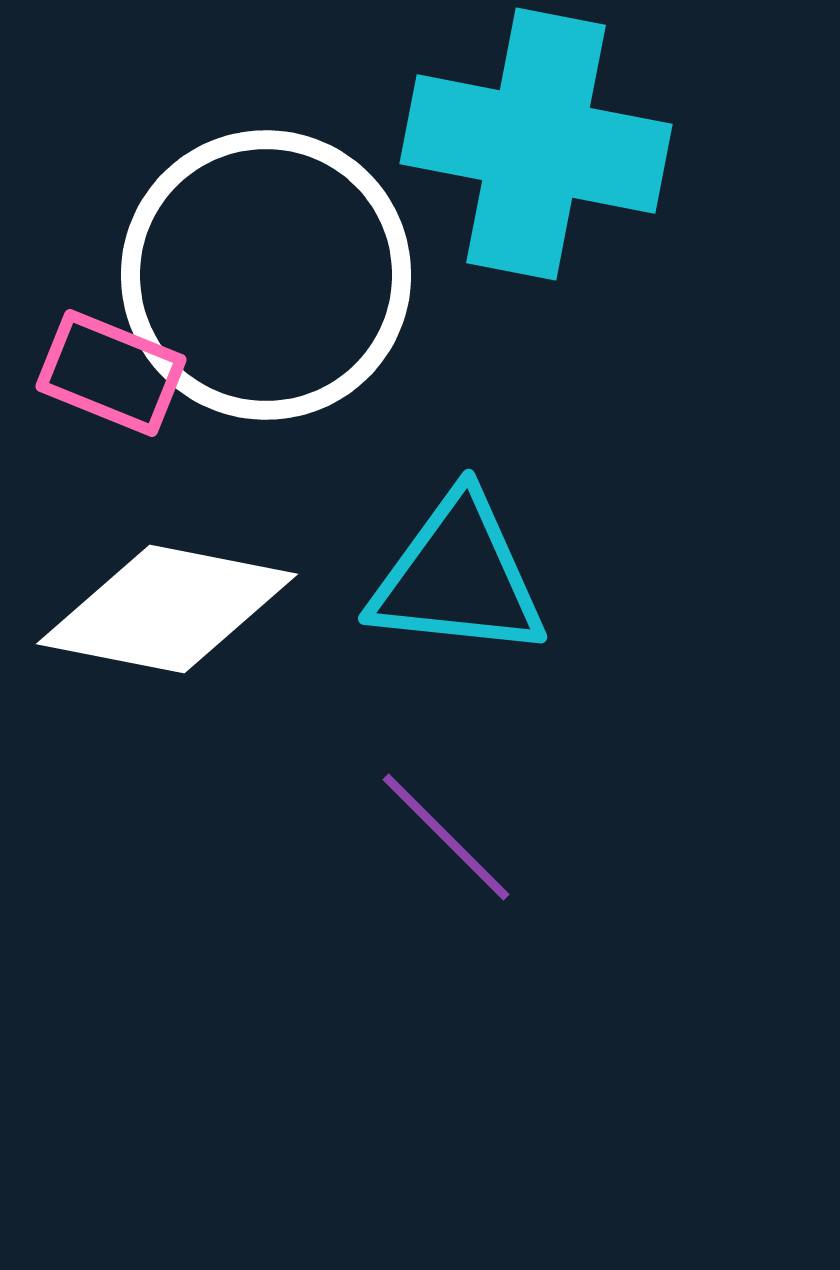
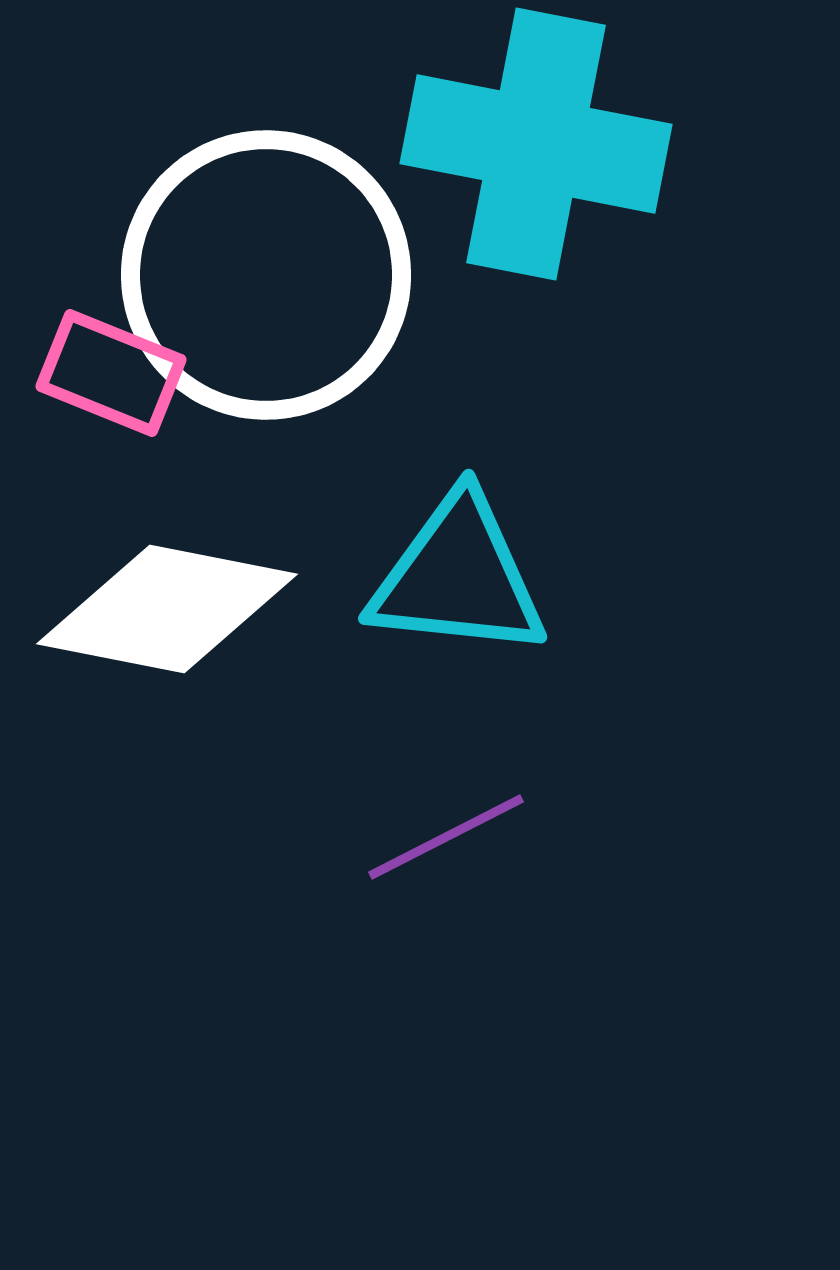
purple line: rotated 72 degrees counterclockwise
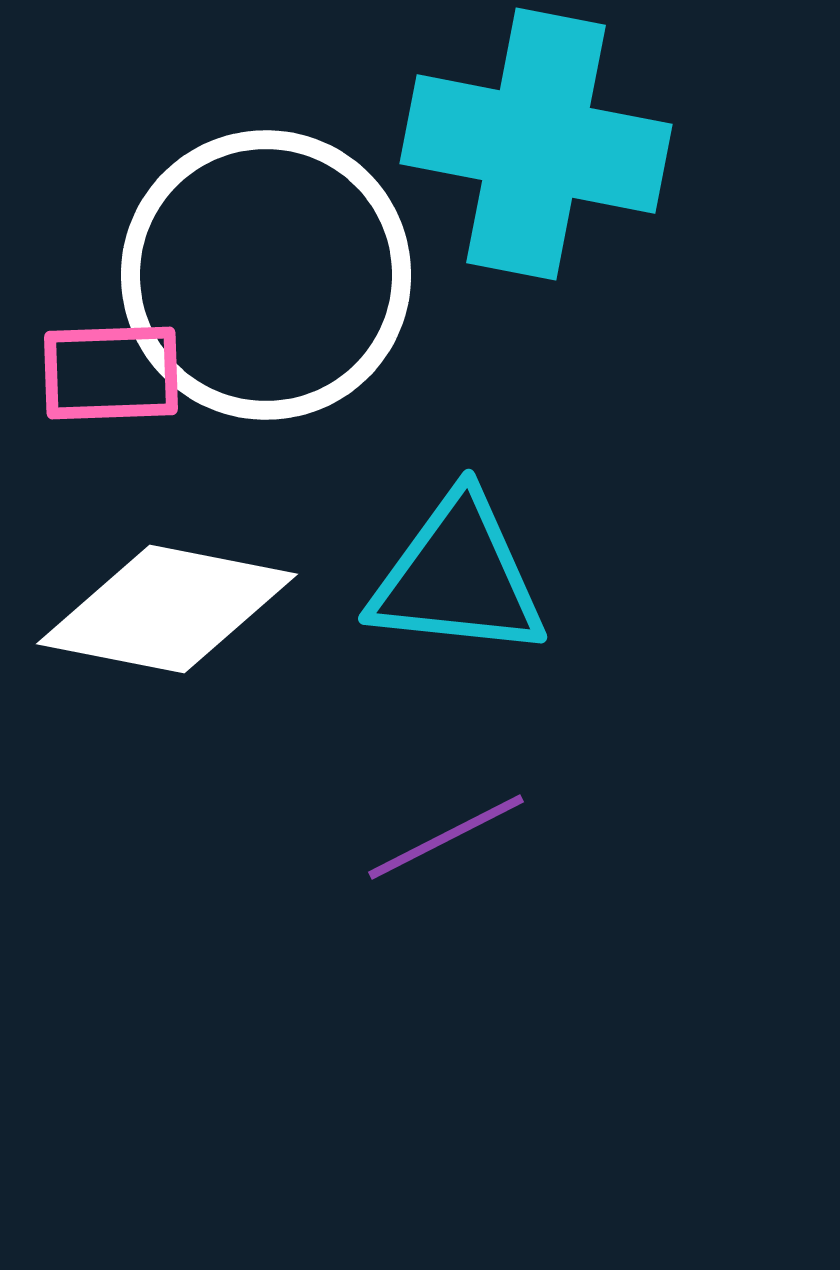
pink rectangle: rotated 24 degrees counterclockwise
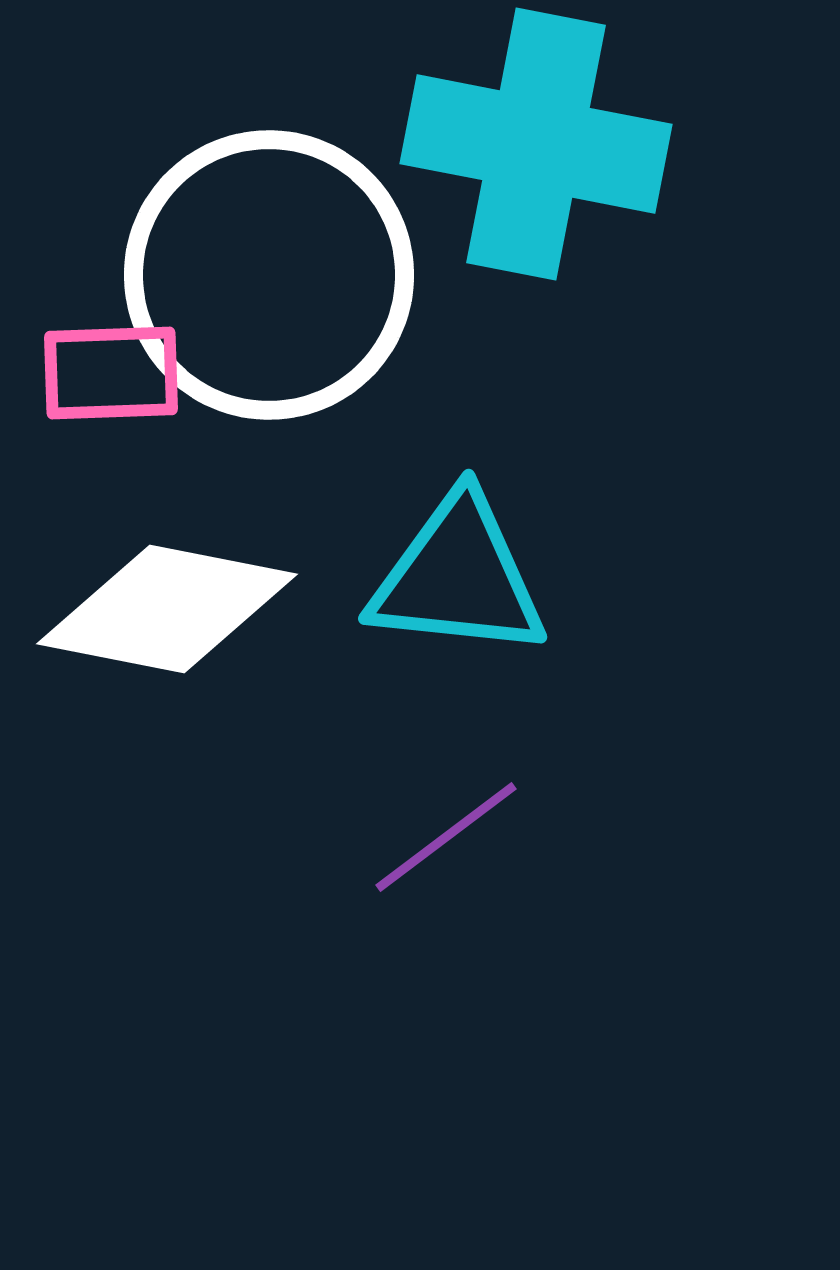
white circle: moved 3 px right
purple line: rotated 10 degrees counterclockwise
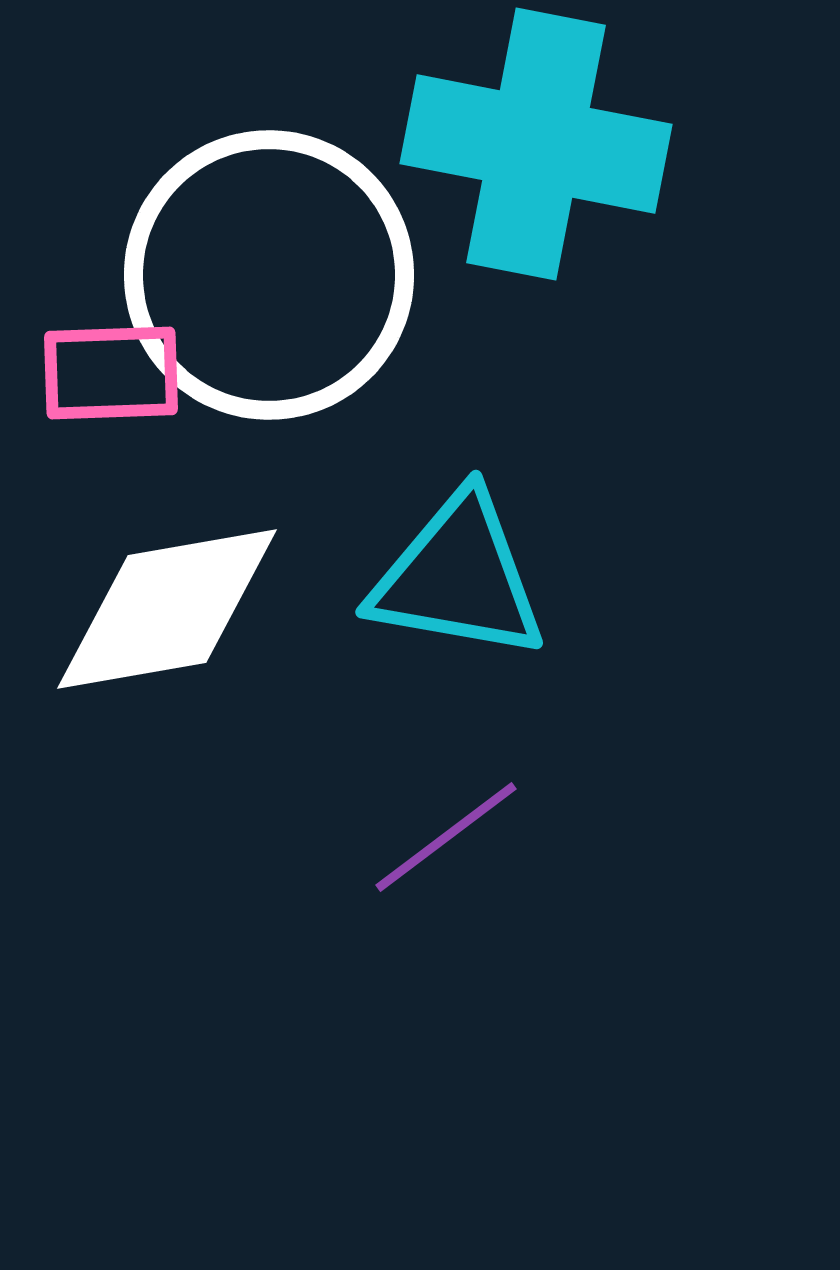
cyan triangle: rotated 4 degrees clockwise
white diamond: rotated 21 degrees counterclockwise
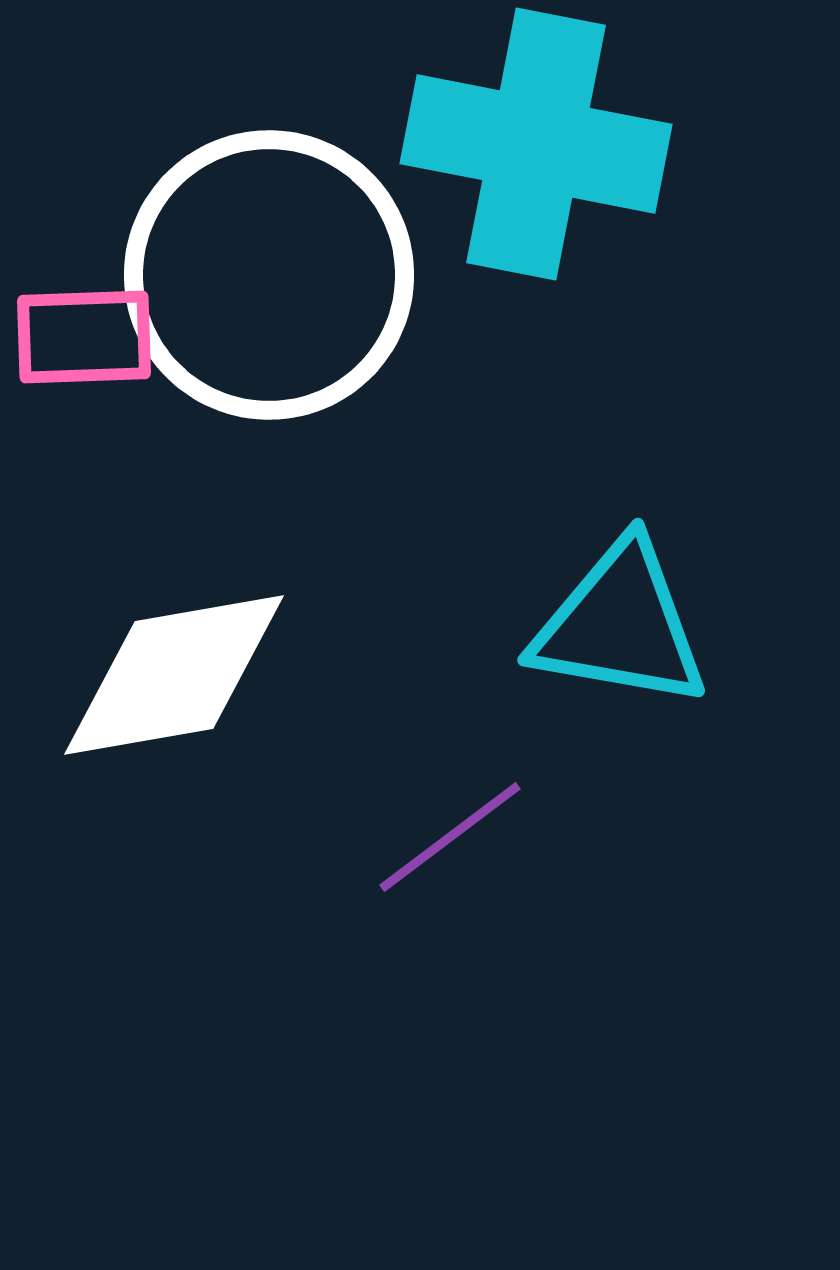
pink rectangle: moved 27 px left, 36 px up
cyan triangle: moved 162 px right, 48 px down
white diamond: moved 7 px right, 66 px down
purple line: moved 4 px right
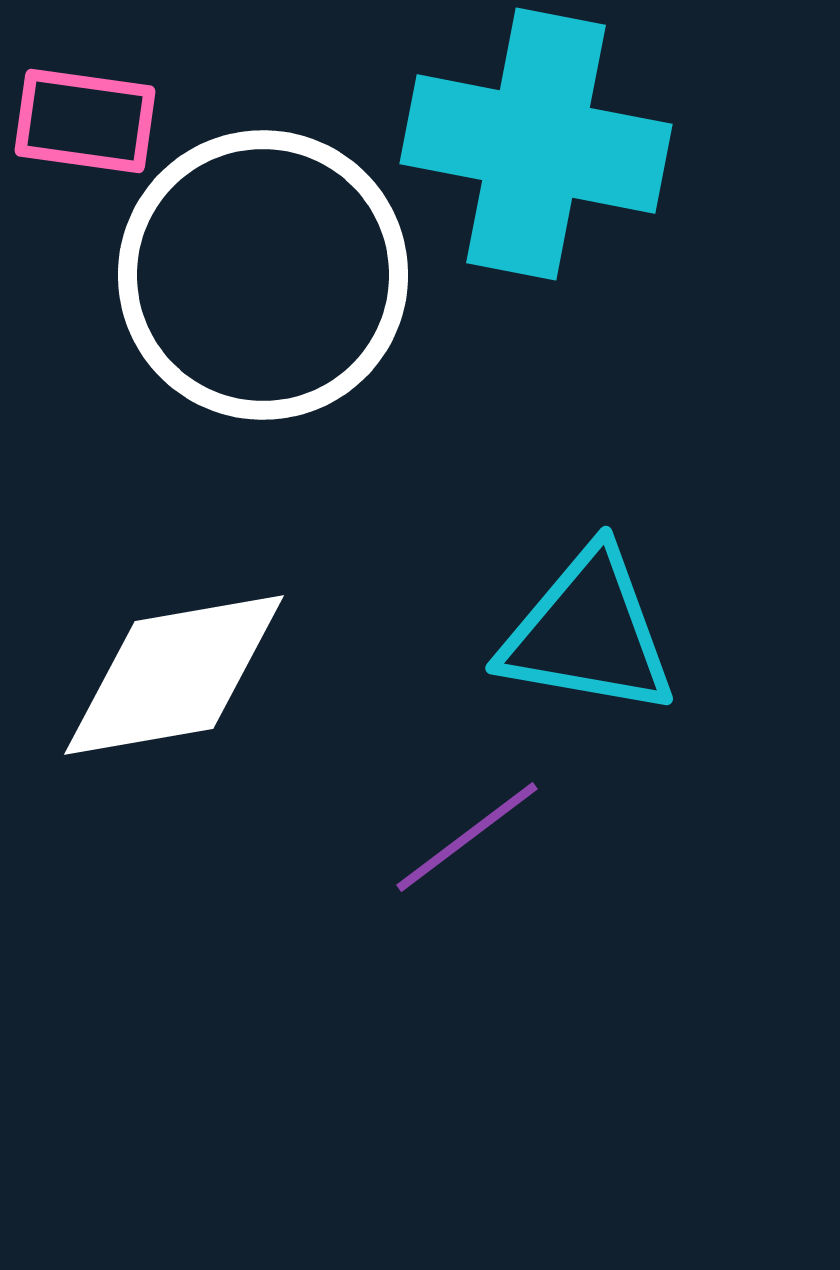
white circle: moved 6 px left
pink rectangle: moved 1 px right, 216 px up; rotated 10 degrees clockwise
cyan triangle: moved 32 px left, 8 px down
purple line: moved 17 px right
